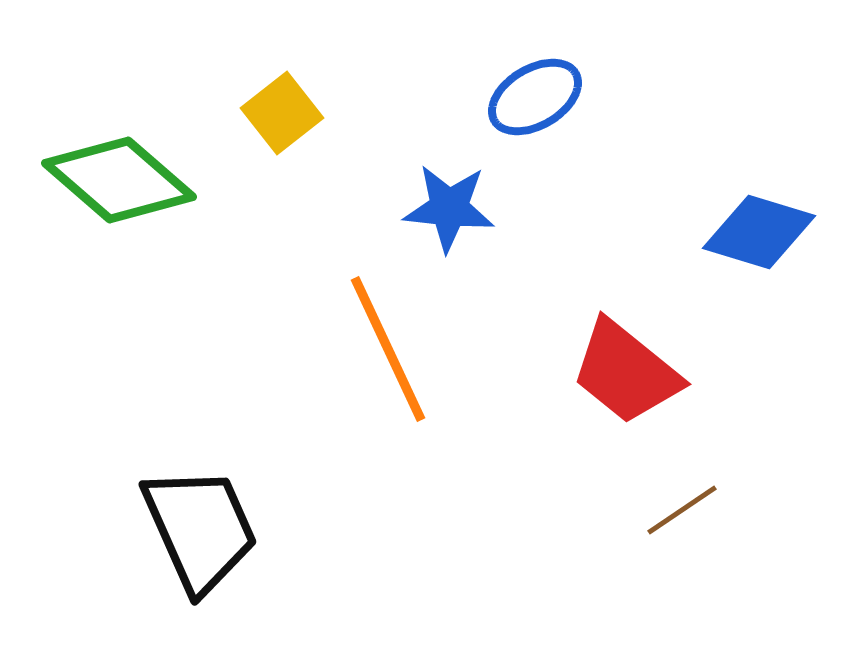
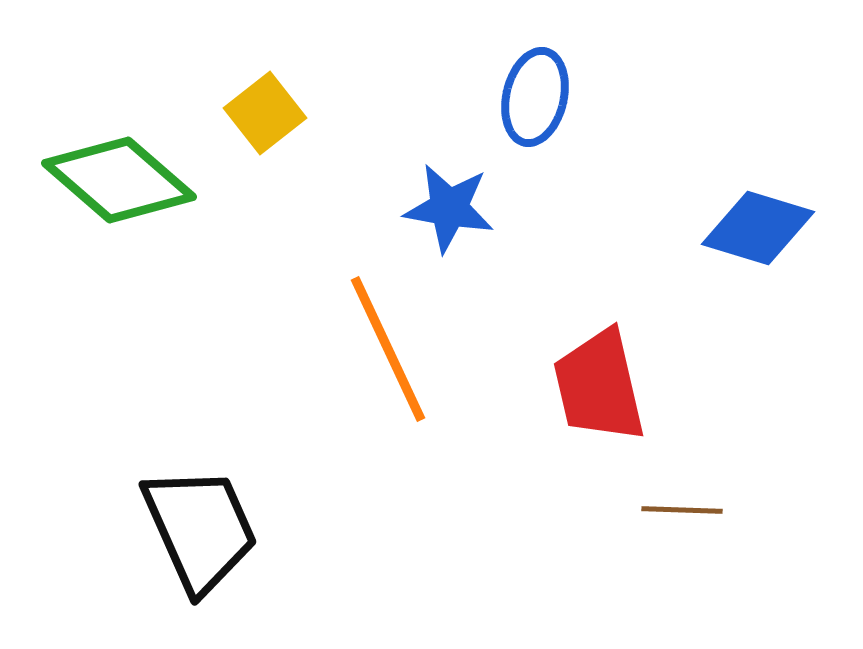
blue ellipse: rotated 46 degrees counterclockwise
yellow square: moved 17 px left
blue star: rotated 4 degrees clockwise
blue diamond: moved 1 px left, 4 px up
red trapezoid: moved 27 px left, 14 px down; rotated 38 degrees clockwise
brown line: rotated 36 degrees clockwise
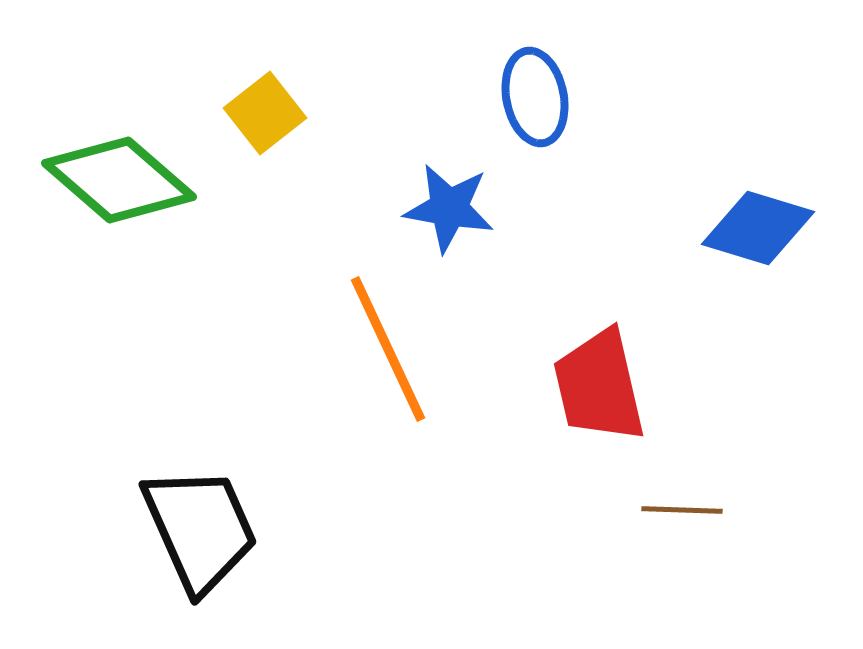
blue ellipse: rotated 24 degrees counterclockwise
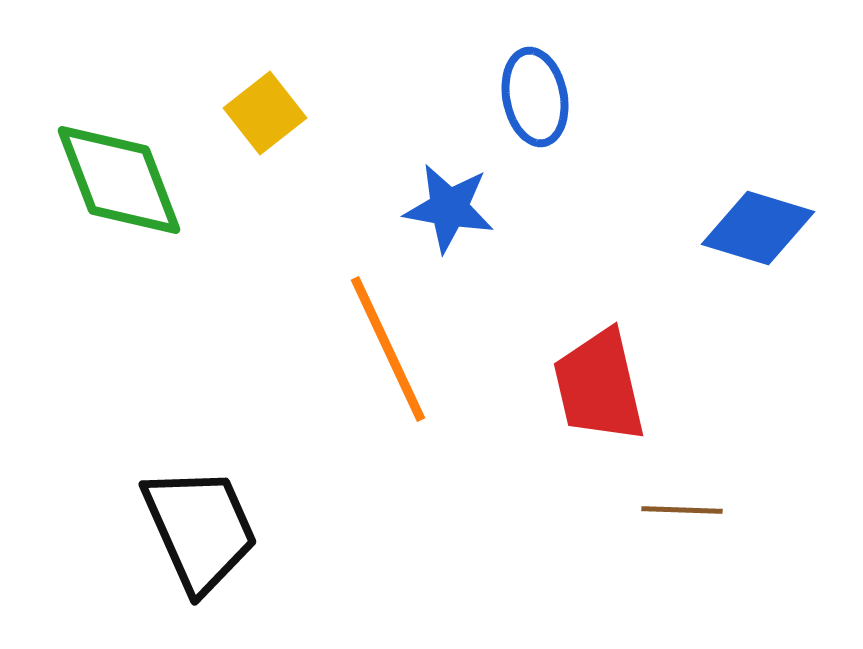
green diamond: rotated 28 degrees clockwise
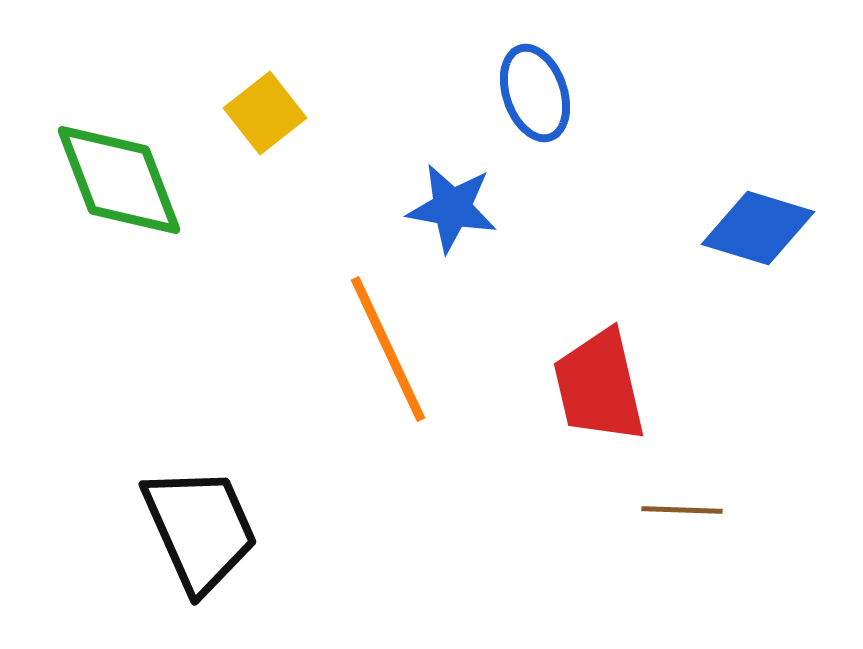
blue ellipse: moved 4 px up; rotated 8 degrees counterclockwise
blue star: moved 3 px right
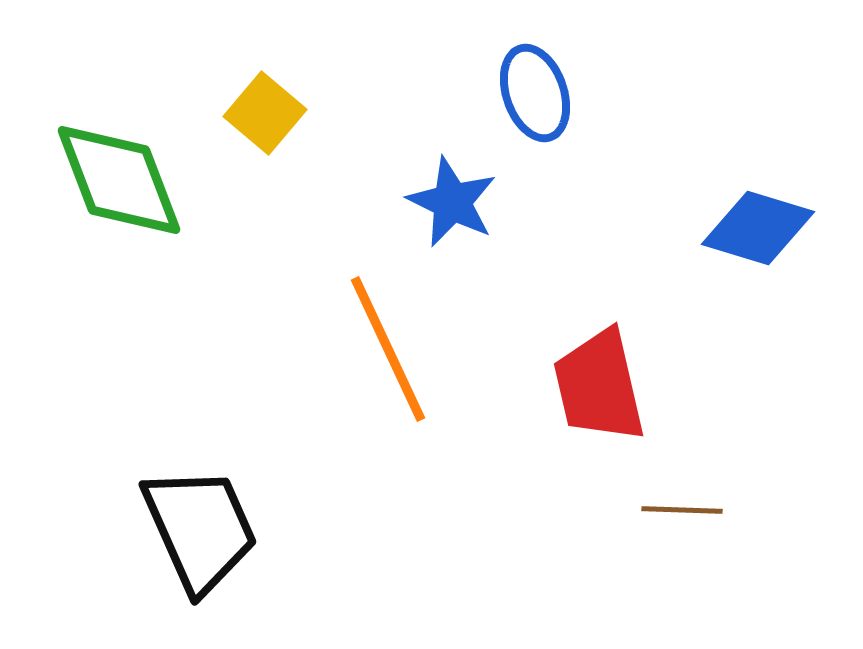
yellow square: rotated 12 degrees counterclockwise
blue star: moved 6 px up; rotated 16 degrees clockwise
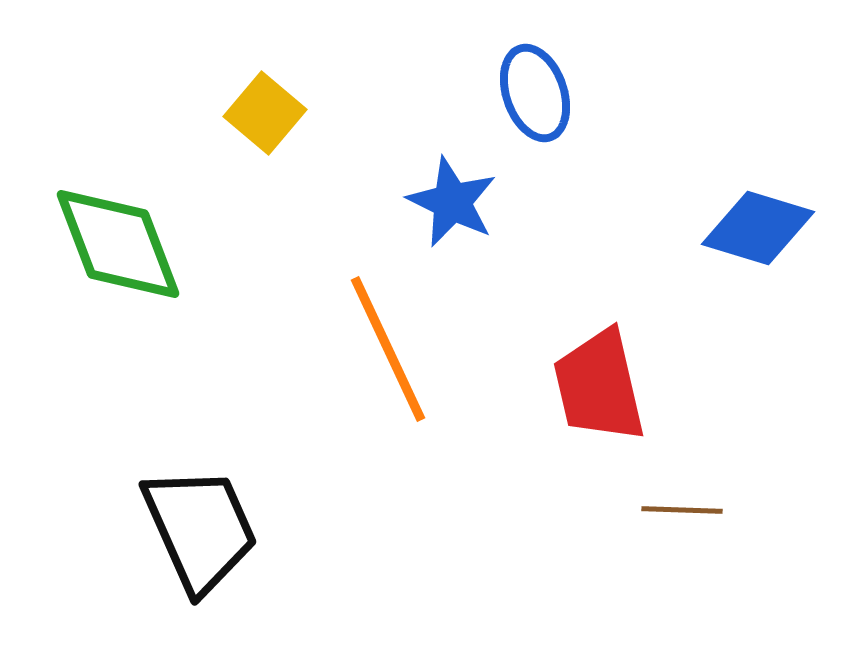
green diamond: moved 1 px left, 64 px down
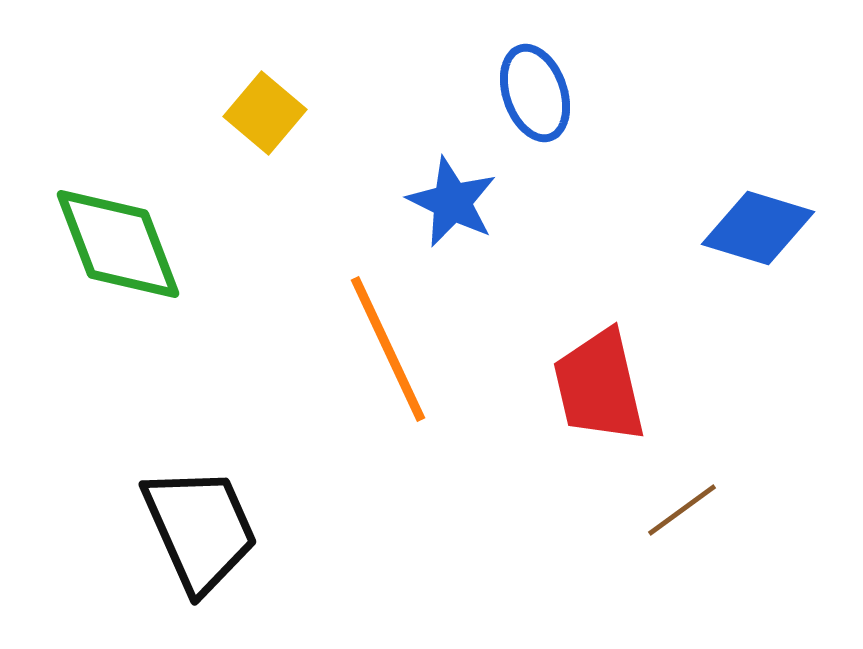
brown line: rotated 38 degrees counterclockwise
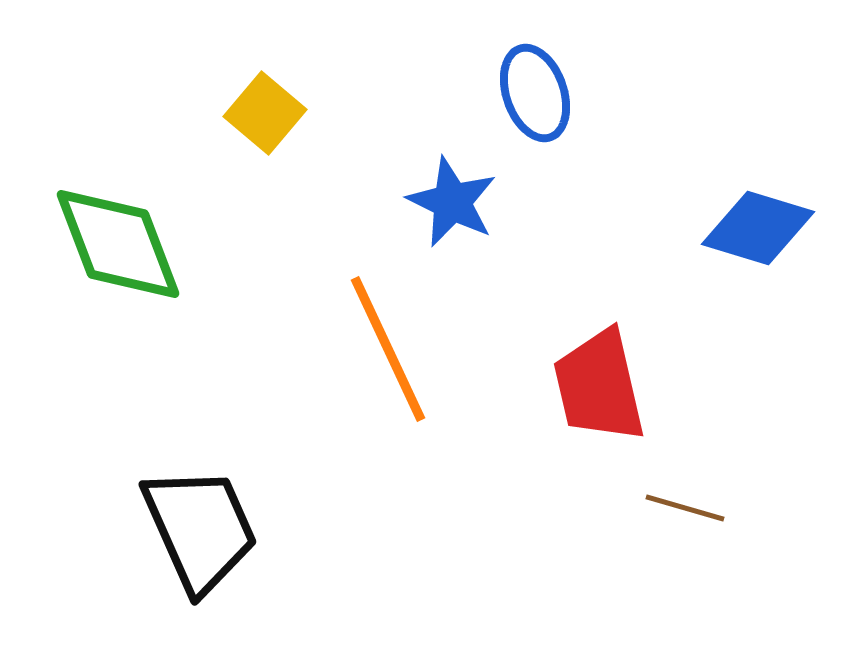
brown line: moved 3 px right, 2 px up; rotated 52 degrees clockwise
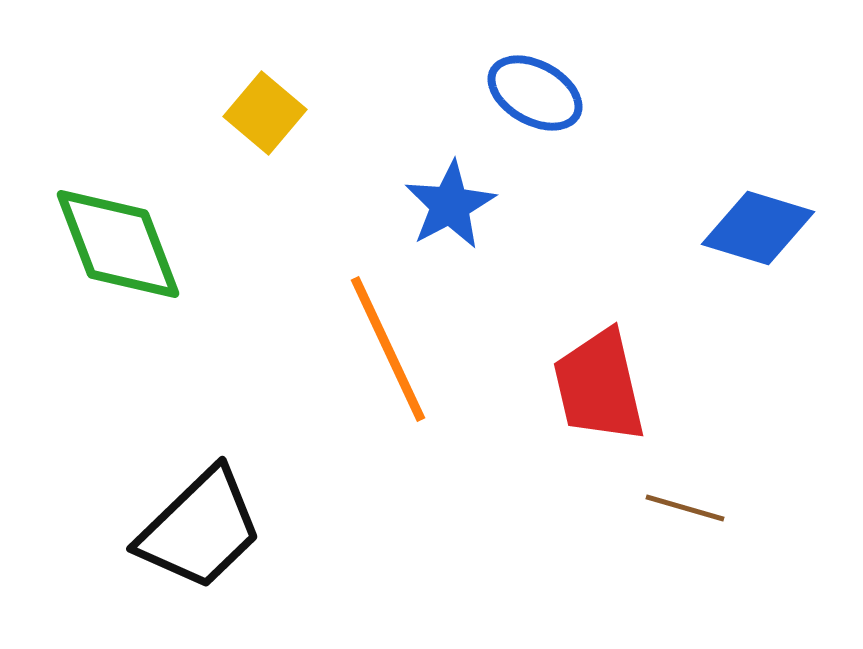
blue ellipse: rotated 42 degrees counterclockwise
blue star: moved 2 px left, 3 px down; rotated 18 degrees clockwise
black trapezoid: rotated 70 degrees clockwise
